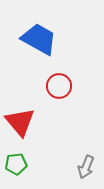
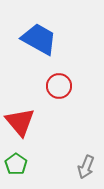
green pentagon: rotated 30 degrees counterclockwise
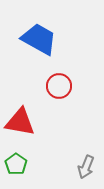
red triangle: rotated 40 degrees counterclockwise
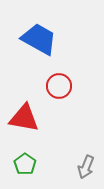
red triangle: moved 4 px right, 4 px up
green pentagon: moved 9 px right
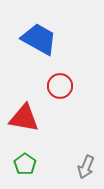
red circle: moved 1 px right
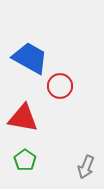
blue trapezoid: moved 9 px left, 19 px down
red triangle: moved 1 px left
green pentagon: moved 4 px up
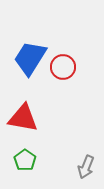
blue trapezoid: rotated 87 degrees counterclockwise
red circle: moved 3 px right, 19 px up
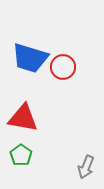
blue trapezoid: rotated 105 degrees counterclockwise
green pentagon: moved 4 px left, 5 px up
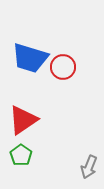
red triangle: moved 2 px down; rotated 44 degrees counterclockwise
gray arrow: moved 3 px right
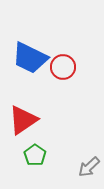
blue trapezoid: rotated 9 degrees clockwise
green pentagon: moved 14 px right
gray arrow: rotated 25 degrees clockwise
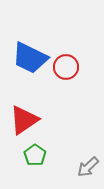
red circle: moved 3 px right
red triangle: moved 1 px right
gray arrow: moved 1 px left
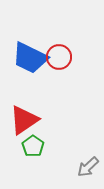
red circle: moved 7 px left, 10 px up
green pentagon: moved 2 px left, 9 px up
